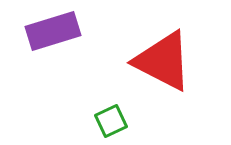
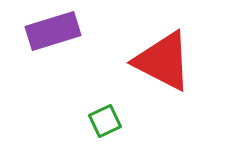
green square: moved 6 px left
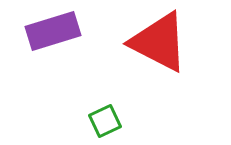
red triangle: moved 4 px left, 19 px up
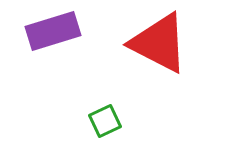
red triangle: moved 1 px down
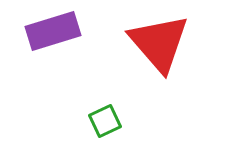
red triangle: rotated 22 degrees clockwise
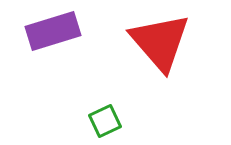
red triangle: moved 1 px right, 1 px up
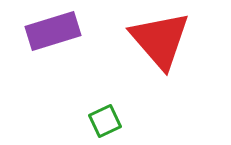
red triangle: moved 2 px up
